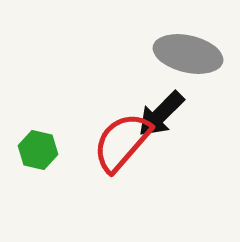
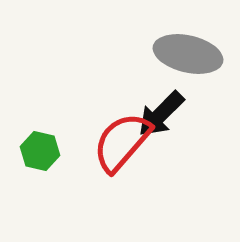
green hexagon: moved 2 px right, 1 px down
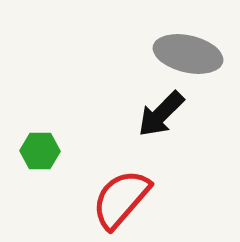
red semicircle: moved 1 px left, 57 px down
green hexagon: rotated 12 degrees counterclockwise
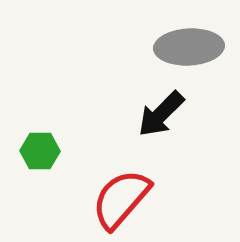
gray ellipse: moved 1 px right, 7 px up; rotated 16 degrees counterclockwise
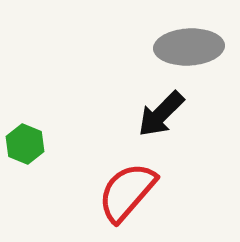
green hexagon: moved 15 px left, 7 px up; rotated 21 degrees clockwise
red semicircle: moved 6 px right, 7 px up
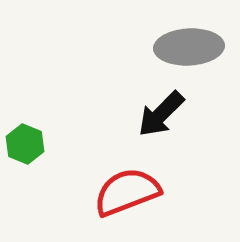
red semicircle: rotated 28 degrees clockwise
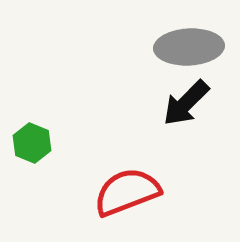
black arrow: moved 25 px right, 11 px up
green hexagon: moved 7 px right, 1 px up
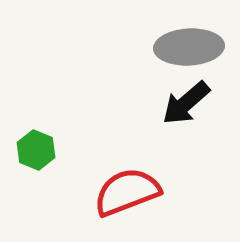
black arrow: rotated 4 degrees clockwise
green hexagon: moved 4 px right, 7 px down
